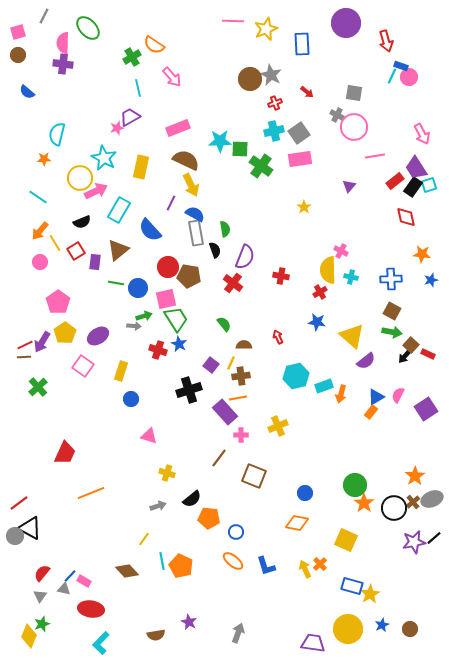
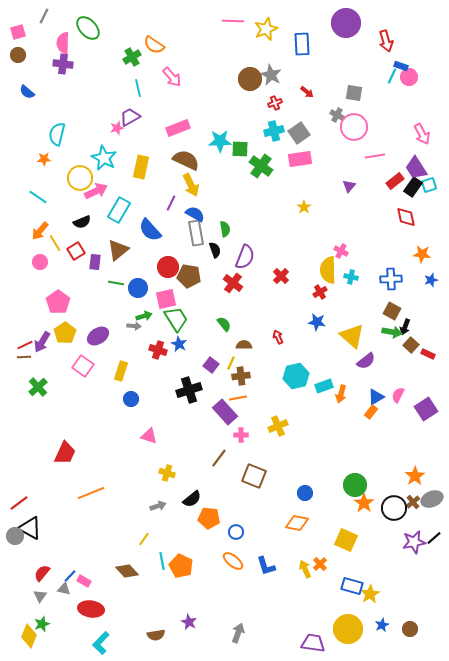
red cross at (281, 276): rotated 35 degrees clockwise
black arrow at (405, 356): moved 29 px up; rotated 21 degrees counterclockwise
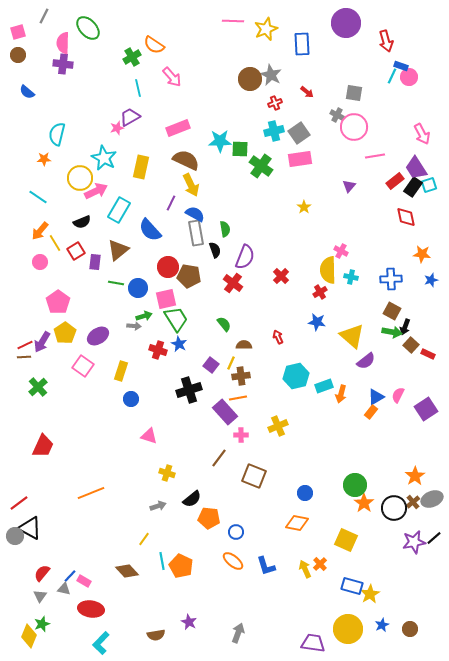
red trapezoid at (65, 453): moved 22 px left, 7 px up
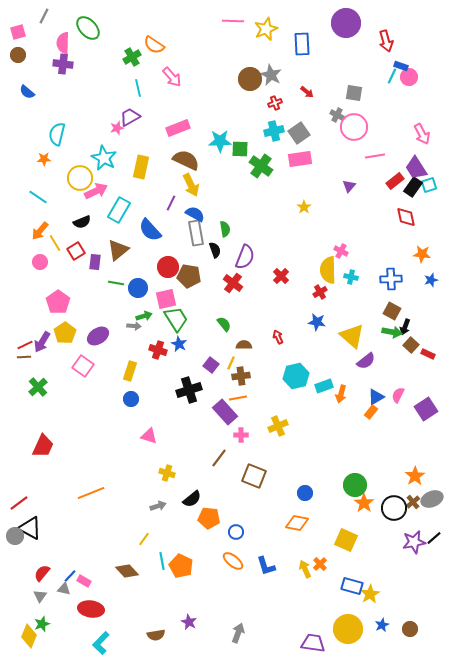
yellow rectangle at (121, 371): moved 9 px right
